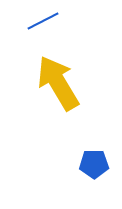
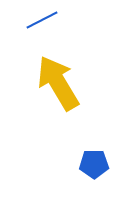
blue line: moved 1 px left, 1 px up
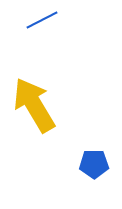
yellow arrow: moved 24 px left, 22 px down
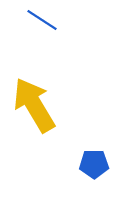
blue line: rotated 60 degrees clockwise
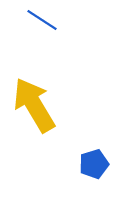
blue pentagon: rotated 16 degrees counterclockwise
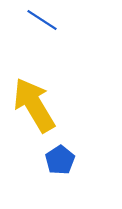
blue pentagon: moved 34 px left, 4 px up; rotated 16 degrees counterclockwise
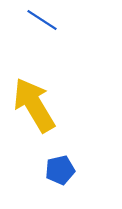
blue pentagon: moved 10 px down; rotated 20 degrees clockwise
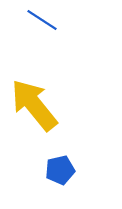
yellow arrow: rotated 8 degrees counterclockwise
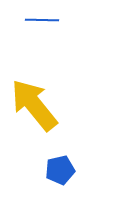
blue line: rotated 32 degrees counterclockwise
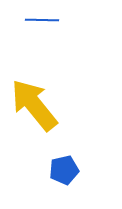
blue pentagon: moved 4 px right
